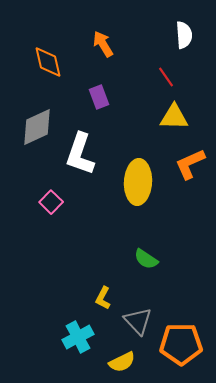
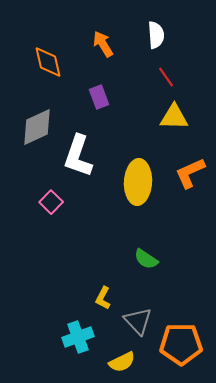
white semicircle: moved 28 px left
white L-shape: moved 2 px left, 2 px down
orange L-shape: moved 9 px down
cyan cross: rotated 8 degrees clockwise
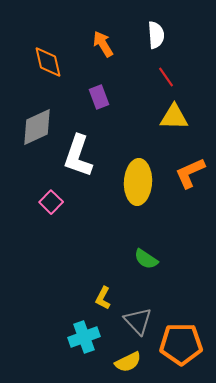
cyan cross: moved 6 px right
yellow semicircle: moved 6 px right
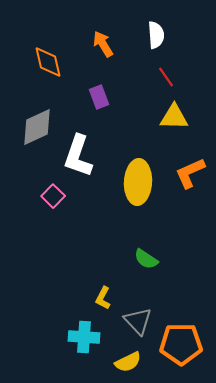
pink square: moved 2 px right, 6 px up
cyan cross: rotated 24 degrees clockwise
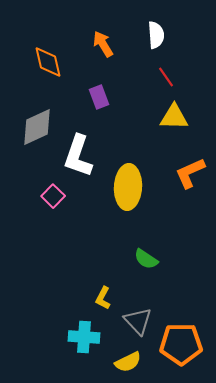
yellow ellipse: moved 10 px left, 5 px down
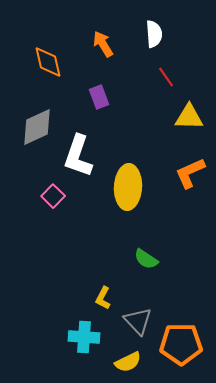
white semicircle: moved 2 px left, 1 px up
yellow triangle: moved 15 px right
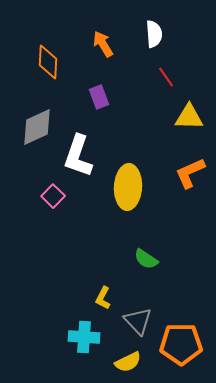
orange diamond: rotated 16 degrees clockwise
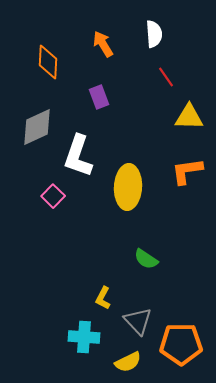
orange L-shape: moved 3 px left, 2 px up; rotated 16 degrees clockwise
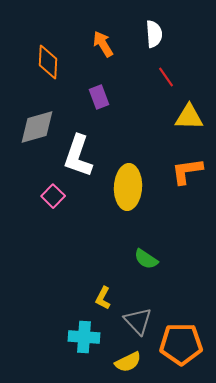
gray diamond: rotated 9 degrees clockwise
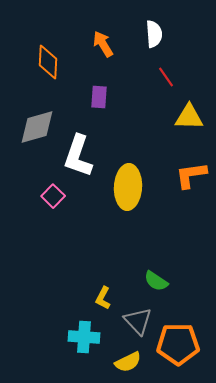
purple rectangle: rotated 25 degrees clockwise
orange L-shape: moved 4 px right, 4 px down
green semicircle: moved 10 px right, 22 px down
orange pentagon: moved 3 px left
